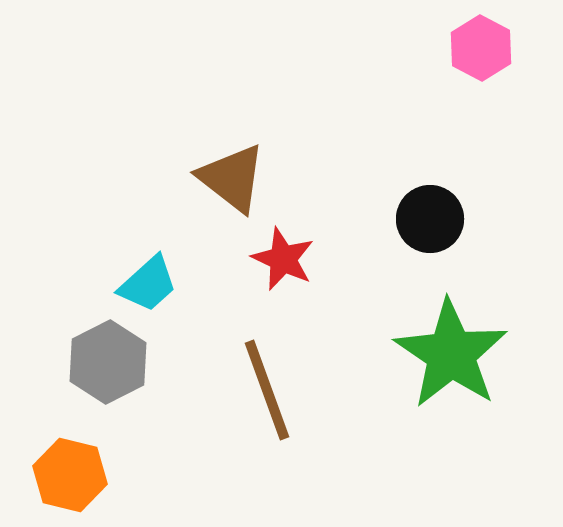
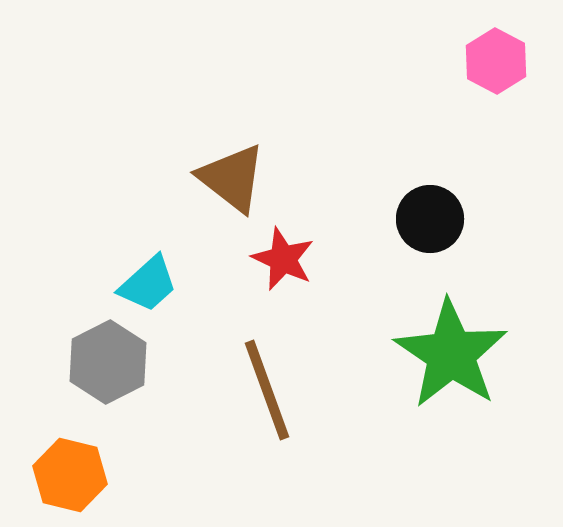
pink hexagon: moved 15 px right, 13 px down
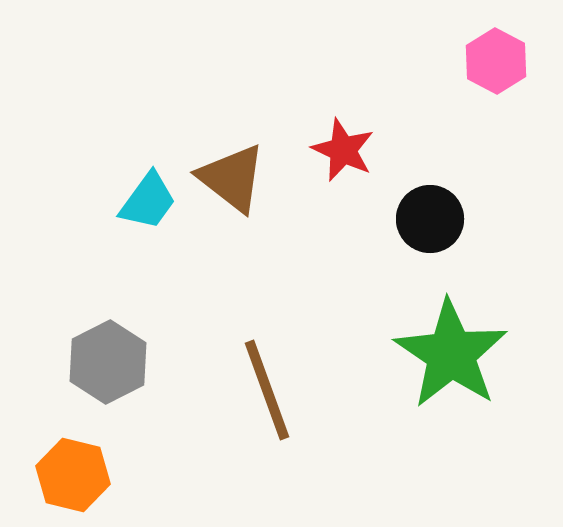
red star: moved 60 px right, 109 px up
cyan trapezoid: moved 83 px up; rotated 12 degrees counterclockwise
orange hexagon: moved 3 px right
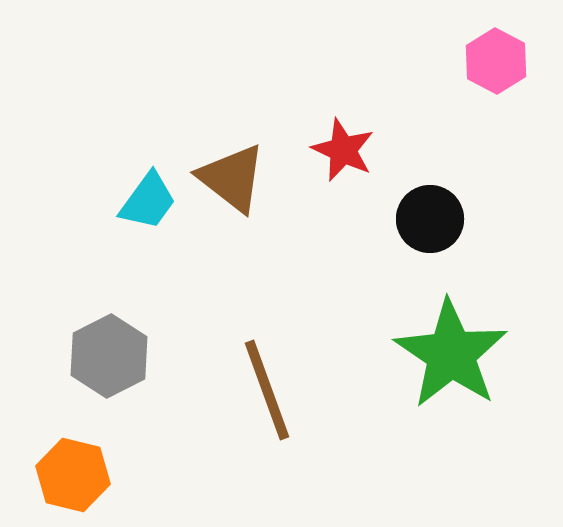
gray hexagon: moved 1 px right, 6 px up
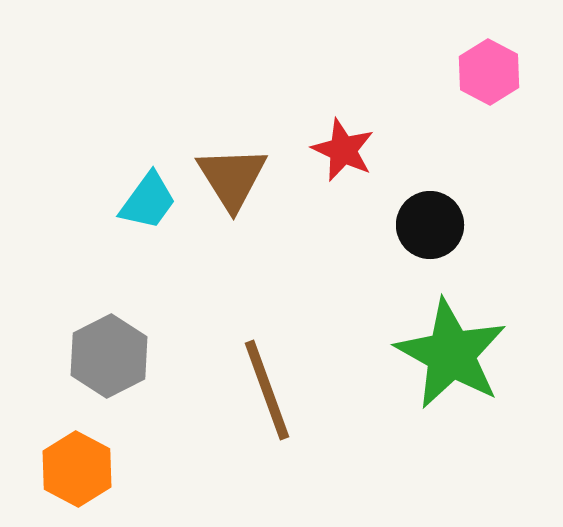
pink hexagon: moved 7 px left, 11 px down
brown triangle: rotated 20 degrees clockwise
black circle: moved 6 px down
green star: rotated 5 degrees counterclockwise
orange hexagon: moved 4 px right, 6 px up; rotated 14 degrees clockwise
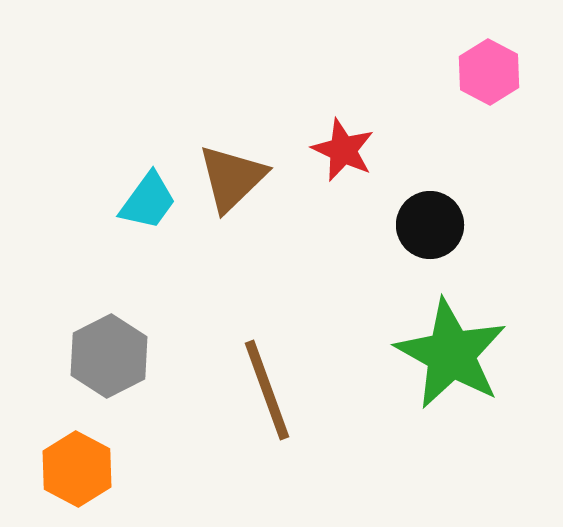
brown triangle: rotated 18 degrees clockwise
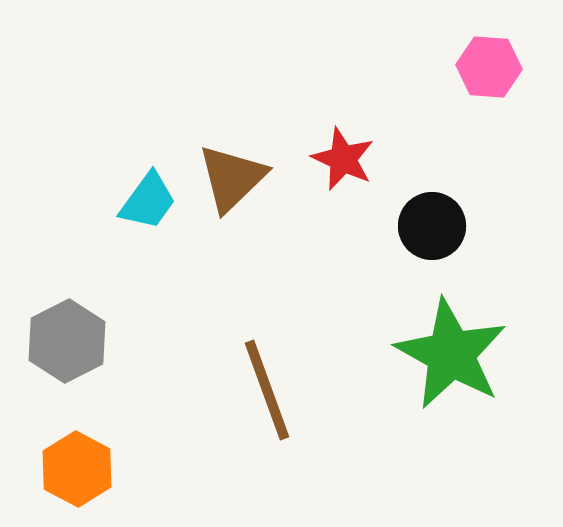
pink hexagon: moved 5 px up; rotated 24 degrees counterclockwise
red star: moved 9 px down
black circle: moved 2 px right, 1 px down
gray hexagon: moved 42 px left, 15 px up
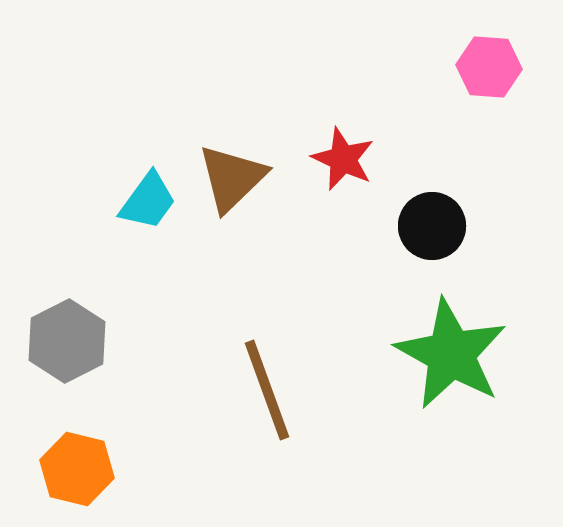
orange hexagon: rotated 14 degrees counterclockwise
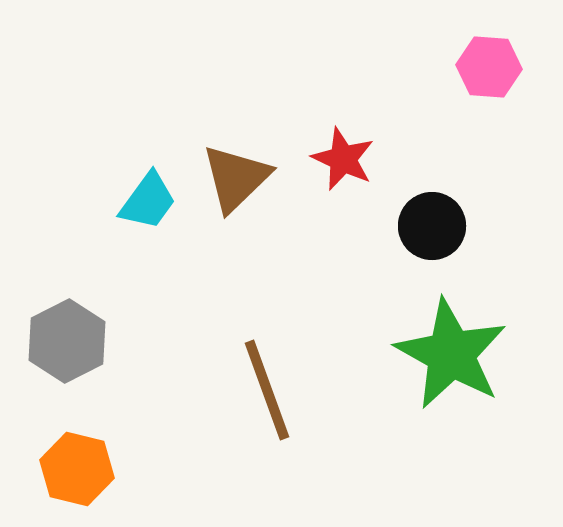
brown triangle: moved 4 px right
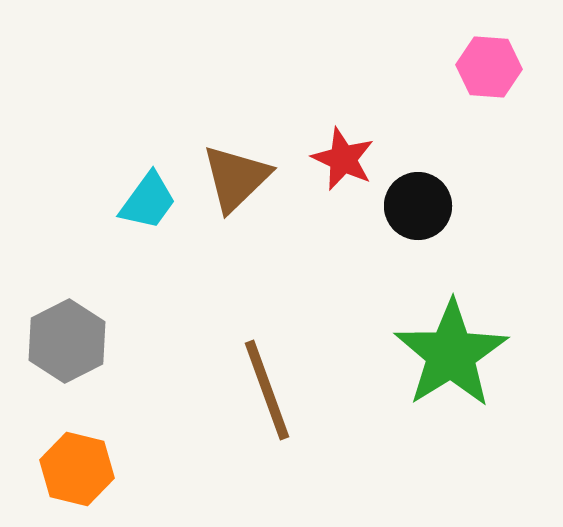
black circle: moved 14 px left, 20 px up
green star: rotated 11 degrees clockwise
